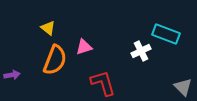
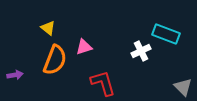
purple arrow: moved 3 px right
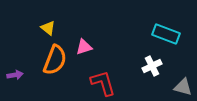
white cross: moved 11 px right, 15 px down
gray triangle: rotated 30 degrees counterclockwise
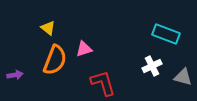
pink triangle: moved 2 px down
gray triangle: moved 10 px up
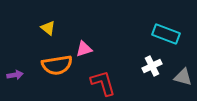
orange semicircle: moved 2 px right, 5 px down; rotated 60 degrees clockwise
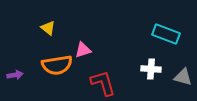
pink triangle: moved 1 px left, 1 px down
white cross: moved 1 px left, 3 px down; rotated 30 degrees clockwise
